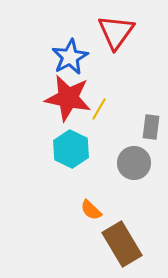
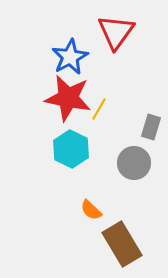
gray rectangle: rotated 10 degrees clockwise
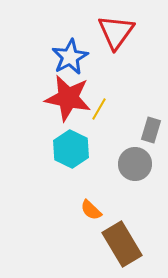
gray rectangle: moved 3 px down
gray circle: moved 1 px right, 1 px down
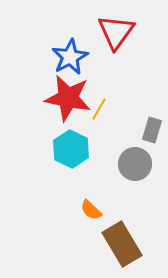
gray rectangle: moved 1 px right
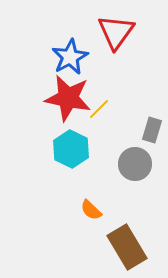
yellow line: rotated 15 degrees clockwise
brown rectangle: moved 5 px right, 3 px down
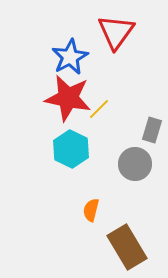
orange semicircle: rotated 60 degrees clockwise
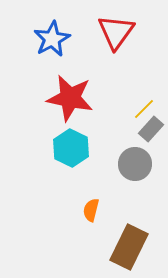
blue star: moved 18 px left, 18 px up
red star: moved 2 px right
yellow line: moved 45 px right
gray rectangle: moved 1 px left, 1 px up; rotated 25 degrees clockwise
cyan hexagon: moved 1 px up
brown rectangle: moved 2 px right; rotated 57 degrees clockwise
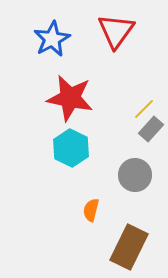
red triangle: moved 1 px up
gray circle: moved 11 px down
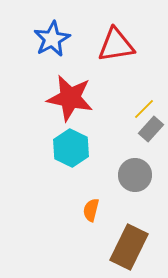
red triangle: moved 14 px down; rotated 45 degrees clockwise
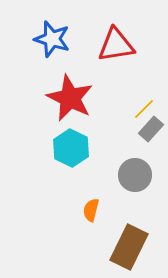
blue star: rotated 27 degrees counterclockwise
red star: rotated 15 degrees clockwise
